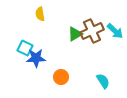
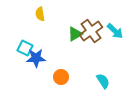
brown cross: moved 1 px left; rotated 10 degrees counterclockwise
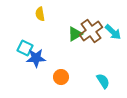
cyan arrow: moved 2 px left, 1 px down
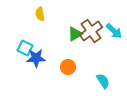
cyan arrow: moved 1 px right, 1 px up
orange circle: moved 7 px right, 10 px up
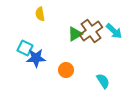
orange circle: moved 2 px left, 3 px down
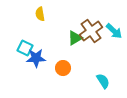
green triangle: moved 4 px down
orange circle: moved 3 px left, 2 px up
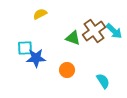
yellow semicircle: rotated 72 degrees clockwise
brown cross: moved 3 px right
green triangle: moved 2 px left; rotated 49 degrees clockwise
cyan square: rotated 28 degrees counterclockwise
orange circle: moved 4 px right, 2 px down
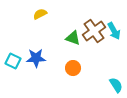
cyan arrow: rotated 18 degrees clockwise
cyan square: moved 12 px left, 13 px down; rotated 28 degrees clockwise
orange circle: moved 6 px right, 2 px up
cyan semicircle: moved 13 px right, 4 px down
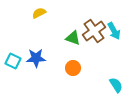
yellow semicircle: moved 1 px left, 1 px up
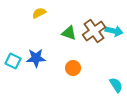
cyan arrow: rotated 48 degrees counterclockwise
green triangle: moved 4 px left, 5 px up
